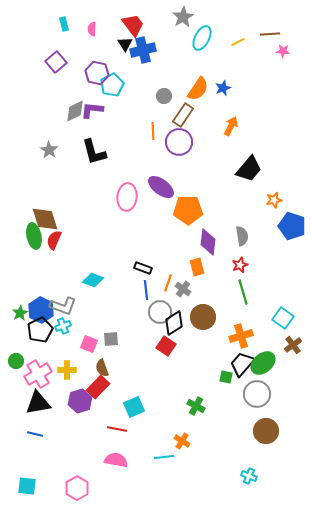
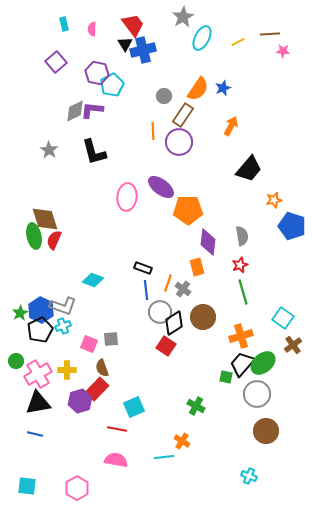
red rectangle at (98, 387): moved 1 px left, 2 px down
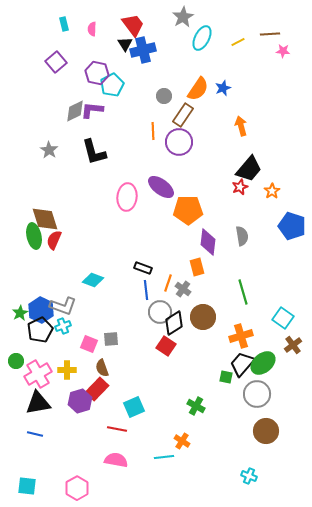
orange arrow at (231, 126): moved 10 px right; rotated 42 degrees counterclockwise
orange star at (274, 200): moved 2 px left, 9 px up; rotated 21 degrees counterclockwise
red star at (240, 265): moved 78 px up
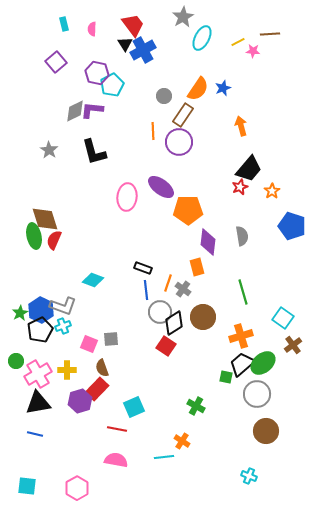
blue cross at (143, 50): rotated 15 degrees counterclockwise
pink star at (283, 51): moved 30 px left
black trapezoid at (242, 364): rotated 8 degrees clockwise
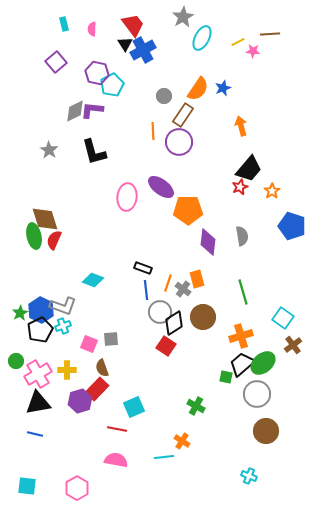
orange rectangle at (197, 267): moved 12 px down
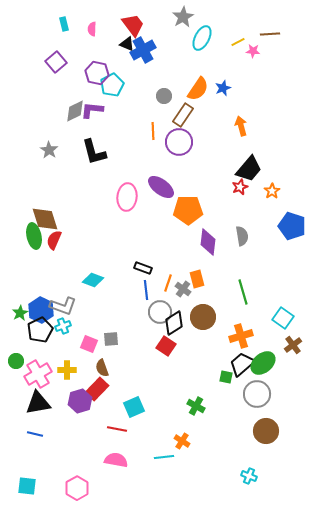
black triangle at (125, 44): moved 2 px right; rotated 35 degrees counterclockwise
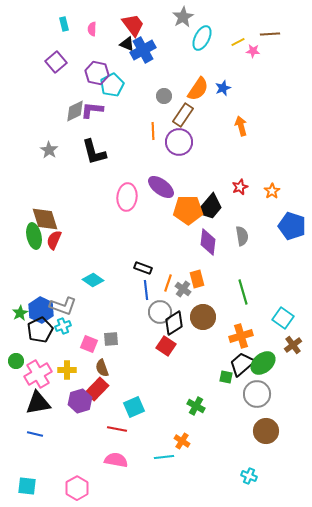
black trapezoid at (249, 169): moved 39 px left, 38 px down
cyan diamond at (93, 280): rotated 15 degrees clockwise
